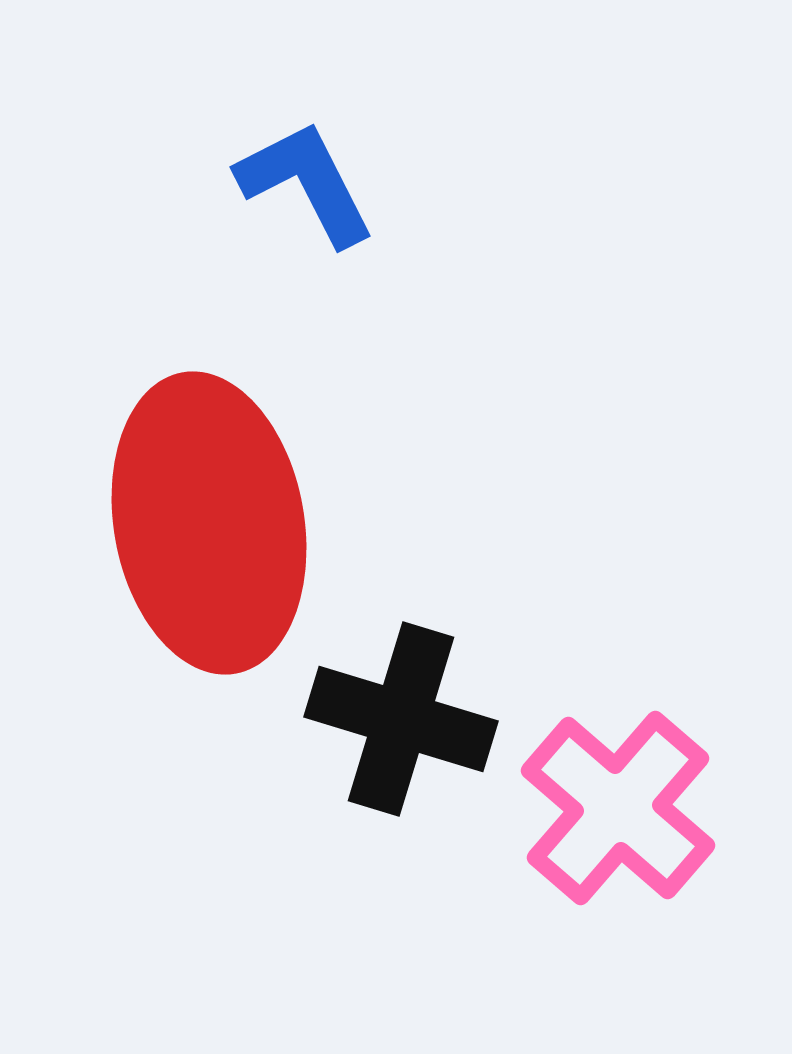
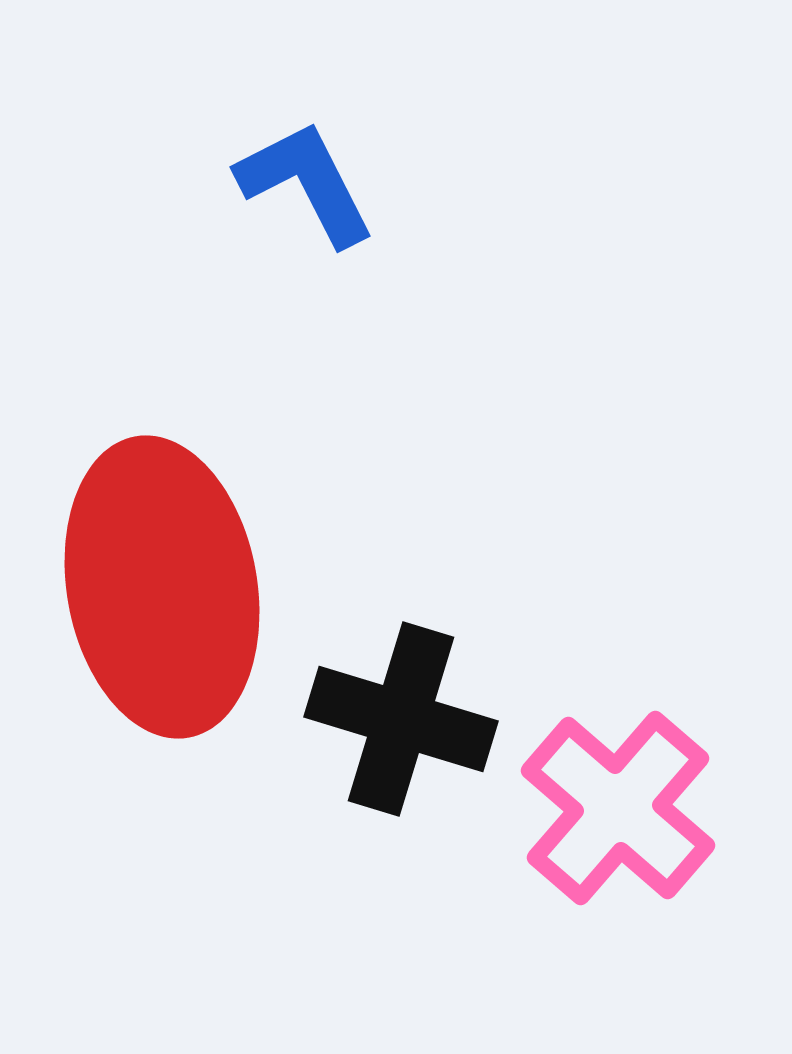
red ellipse: moved 47 px left, 64 px down
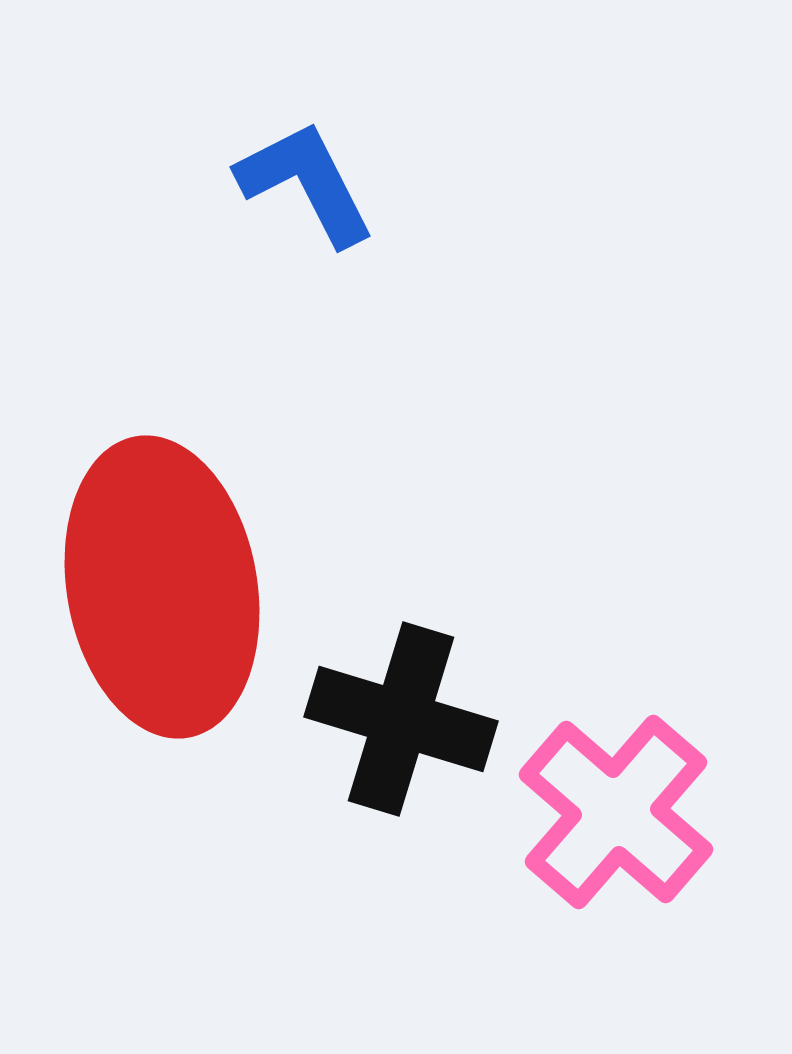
pink cross: moved 2 px left, 4 px down
